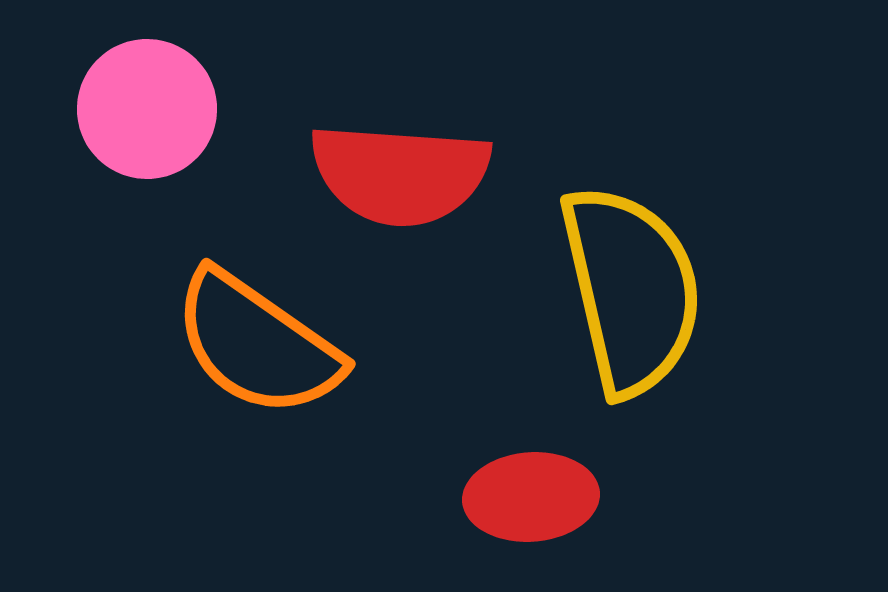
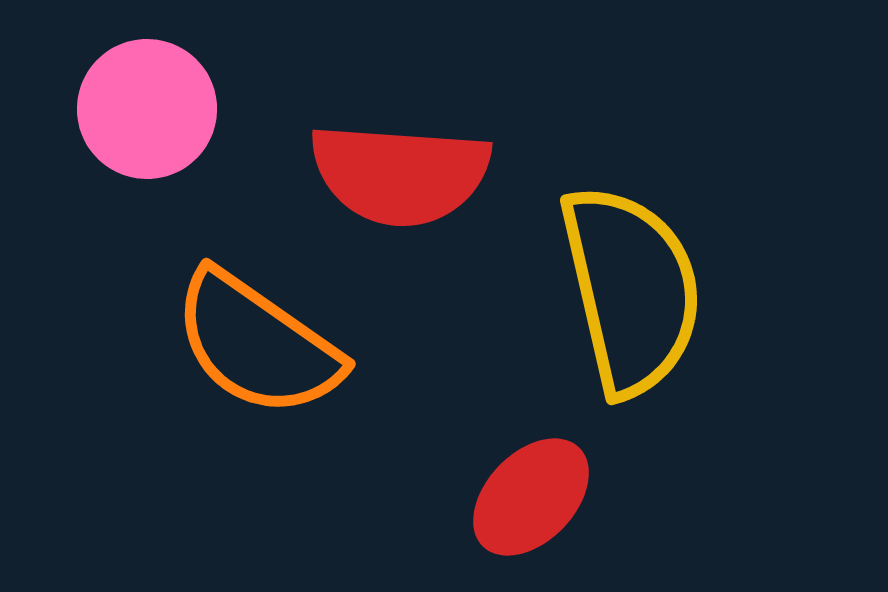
red ellipse: rotated 42 degrees counterclockwise
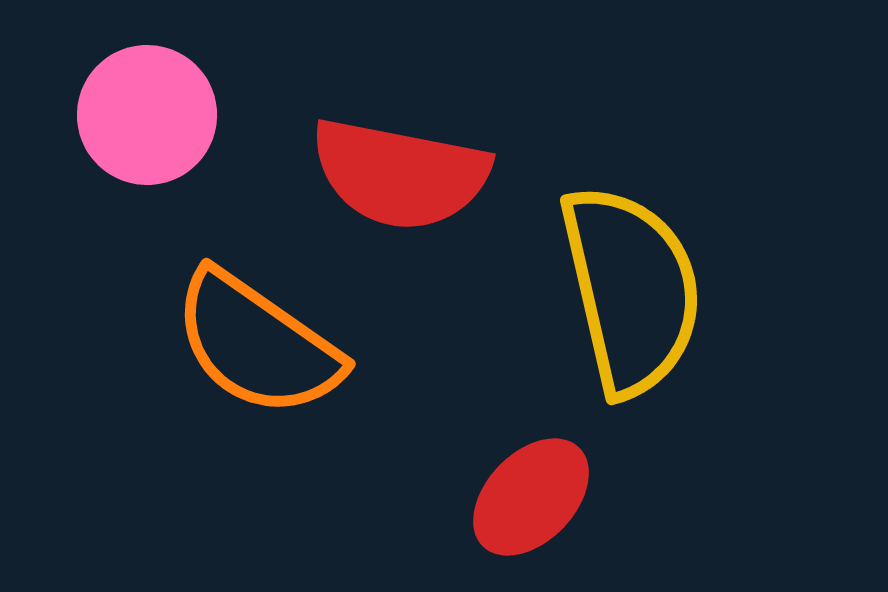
pink circle: moved 6 px down
red semicircle: rotated 7 degrees clockwise
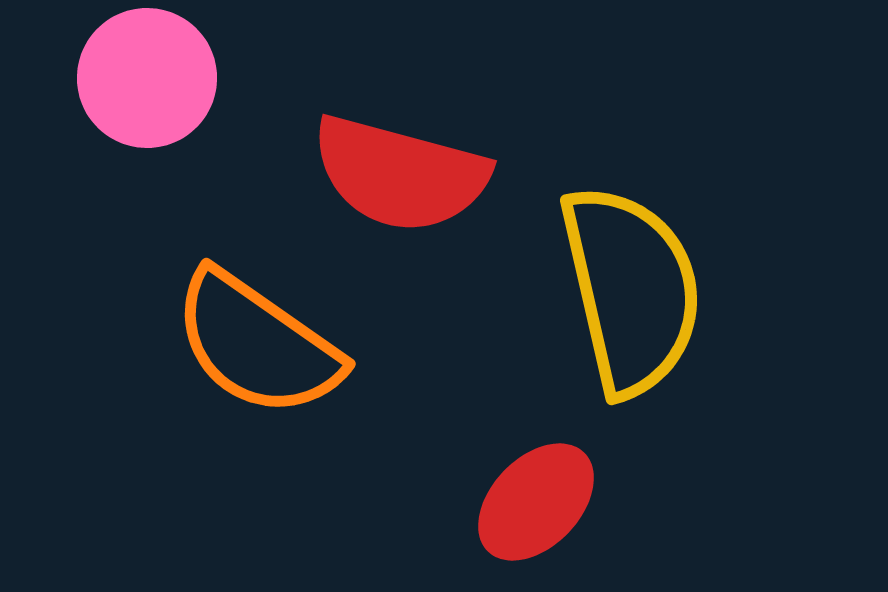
pink circle: moved 37 px up
red semicircle: rotated 4 degrees clockwise
red ellipse: moved 5 px right, 5 px down
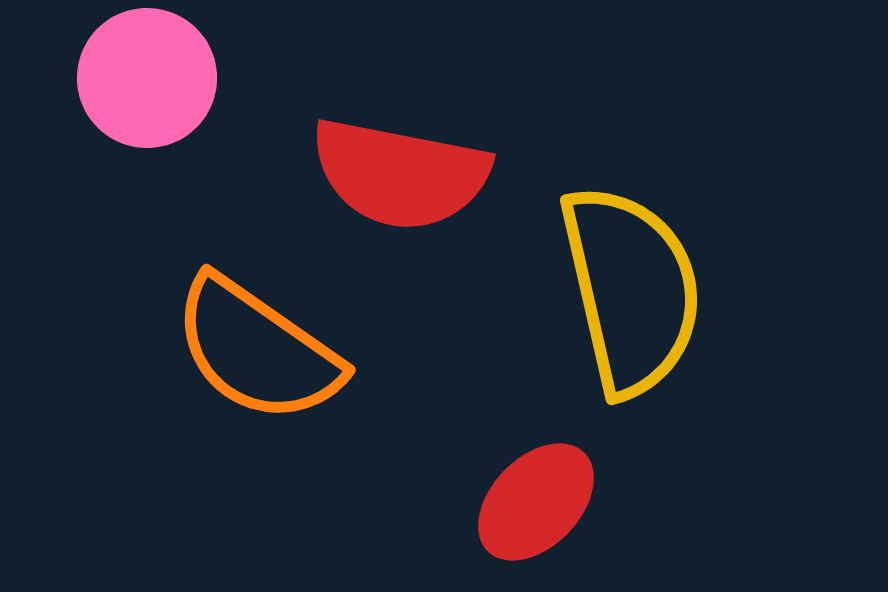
red semicircle: rotated 4 degrees counterclockwise
orange semicircle: moved 6 px down
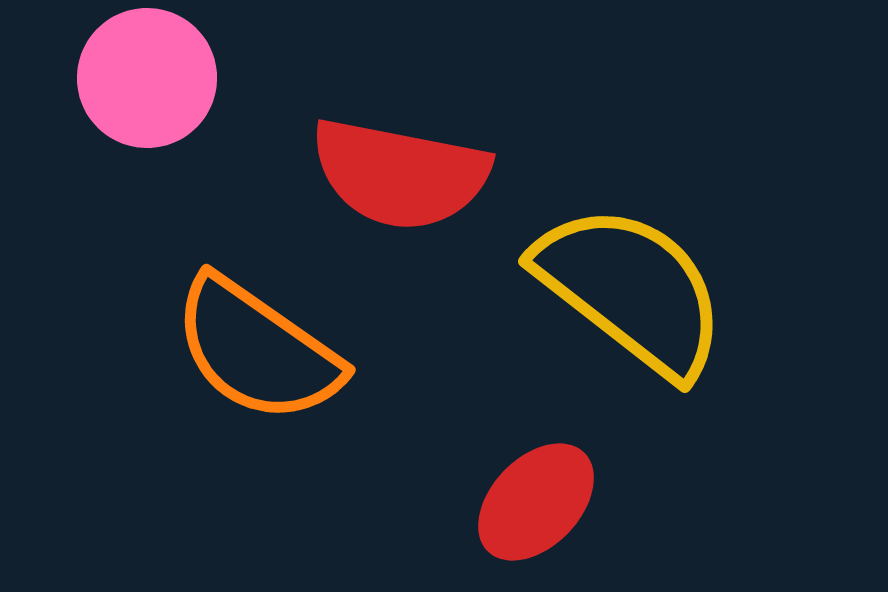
yellow semicircle: rotated 39 degrees counterclockwise
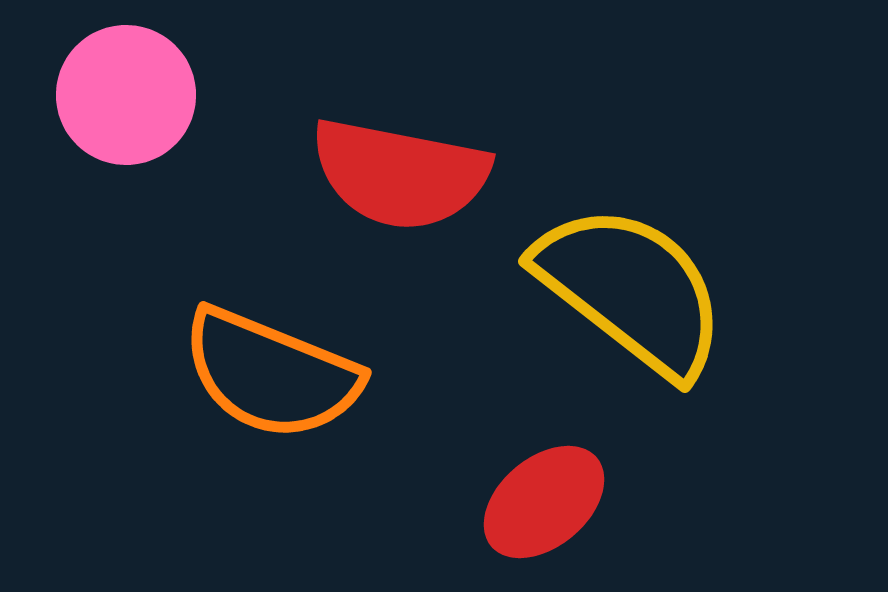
pink circle: moved 21 px left, 17 px down
orange semicircle: moved 14 px right, 24 px down; rotated 13 degrees counterclockwise
red ellipse: moved 8 px right; rotated 6 degrees clockwise
